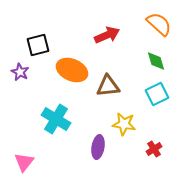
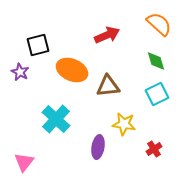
cyan cross: rotated 12 degrees clockwise
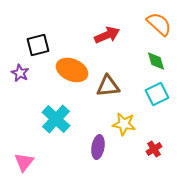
purple star: moved 1 px down
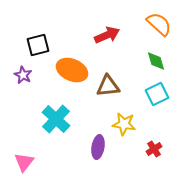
purple star: moved 3 px right, 2 px down
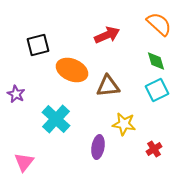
purple star: moved 7 px left, 19 px down
cyan square: moved 4 px up
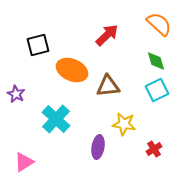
red arrow: rotated 20 degrees counterclockwise
pink triangle: rotated 20 degrees clockwise
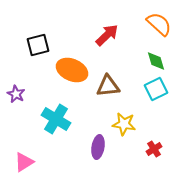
cyan square: moved 1 px left, 1 px up
cyan cross: rotated 12 degrees counterclockwise
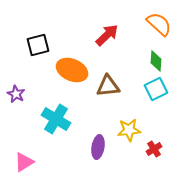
green diamond: rotated 20 degrees clockwise
yellow star: moved 5 px right, 6 px down; rotated 15 degrees counterclockwise
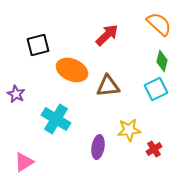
green diamond: moved 6 px right; rotated 10 degrees clockwise
